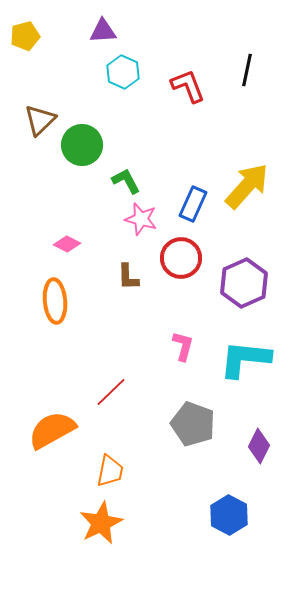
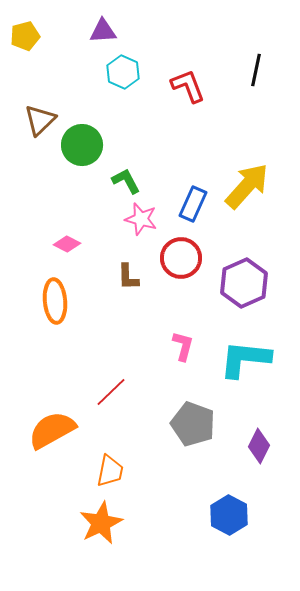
black line: moved 9 px right
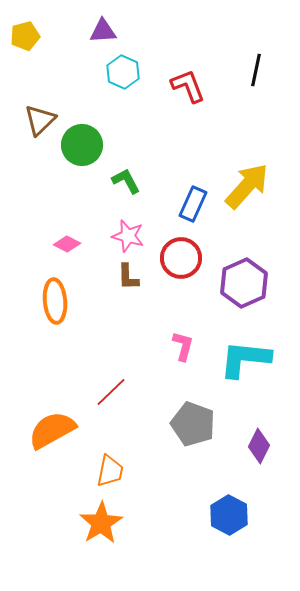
pink star: moved 13 px left, 17 px down
orange star: rotated 6 degrees counterclockwise
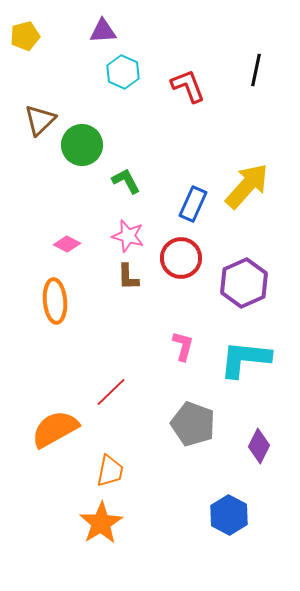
orange semicircle: moved 3 px right, 1 px up
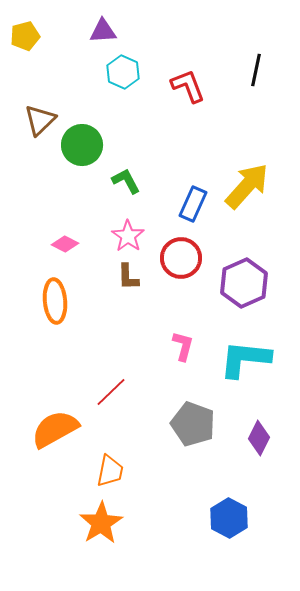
pink star: rotated 20 degrees clockwise
pink diamond: moved 2 px left
purple diamond: moved 8 px up
blue hexagon: moved 3 px down
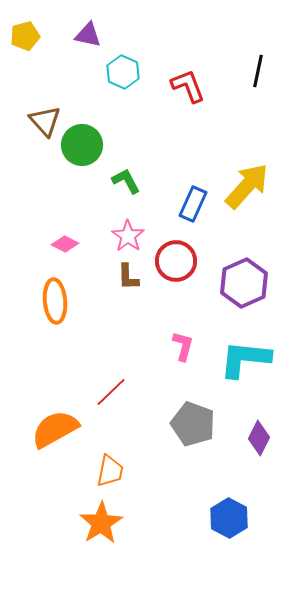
purple triangle: moved 15 px left, 4 px down; rotated 16 degrees clockwise
black line: moved 2 px right, 1 px down
brown triangle: moved 5 px right, 1 px down; rotated 28 degrees counterclockwise
red circle: moved 5 px left, 3 px down
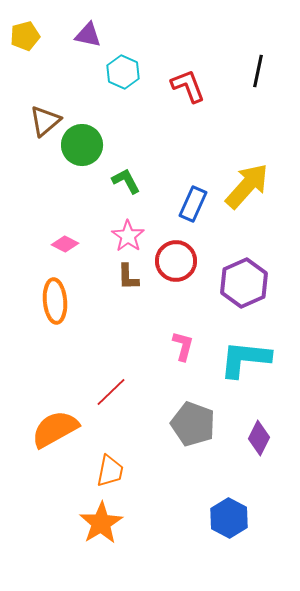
brown triangle: rotated 32 degrees clockwise
